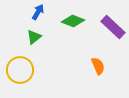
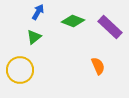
purple rectangle: moved 3 px left
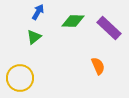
green diamond: rotated 20 degrees counterclockwise
purple rectangle: moved 1 px left, 1 px down
yellow circle: moved 8 px down
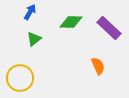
blue arrow: moved 8 px left
green diamond: moved 2 px left, 1 px down
green triangle: moved 2 px down
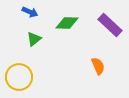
blue arrow: rotated 84 degrees clockwise
green diamond: moved 4 px left, 1 px down
purple rectangle: moved 1 px right, 3 px up
yellow circle: moved 1 px left, 1 px up
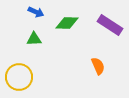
blue arrow: moved 6 px right
purple rectangle: rotated 10 degrees counterclockwise
green triangle: rotated 35 degrees clockwise
